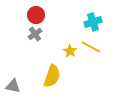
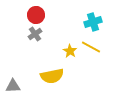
yellow semicircle: rotated 60 degrees clockwise
gray triangle: rotated 14 degrees counterclockwise
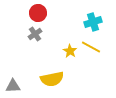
red circle: moved 2 px right, 2 px up
yellow semicircle: moved 3 px down
